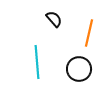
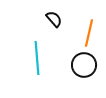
cyan line: moved 4 px up
black circle: moved 5 px right, 4 px up
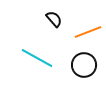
orange line: moved 1 px left, 1 px up; rotated 56 degrees clockwise
cyan line: rotated 56 degrees counterclockwise
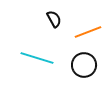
black semicircle: rotated 12 degrees clockwise
cyan line: rotated 12 degrees counterclockwise
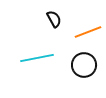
cyan line: rotated 28 degrees counterclockwise
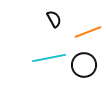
cyan line: moved 12 px right
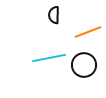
black semicircle: moved 4 px up; rotated 150 degrees counterclockwise
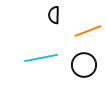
orange line: moved 1 px up
cyan line: moved 8 px left
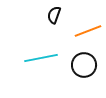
black semicircle: rotated 18 degrees clockwise
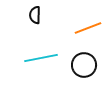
black semicircle: moved 19 px left; rotated 18 degrees counterclockwise
orange line: moved 3 px up
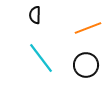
cyan line: rotated 64 degrees clockwise
black circle: moved 2 px right
